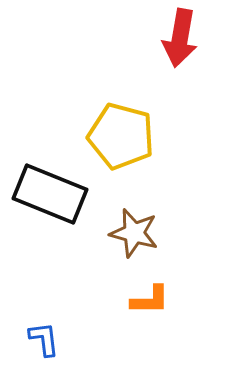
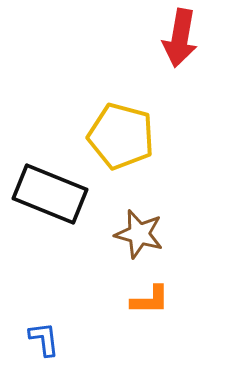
brown star: moved 5 px right, 1 px down
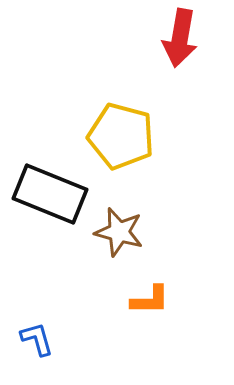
brown star: moved 20 px left, 2 px up
blue L-shape: moved 7 px left; rotated 9 degrees counterclockwise
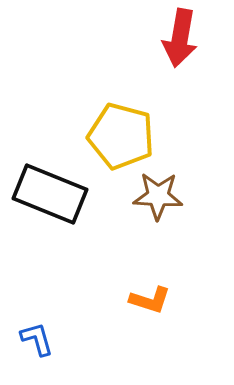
brown star: moved 39 px right, 36 px up; rotated 12 degrees counterclockwise
orange L-shape: rotated 18 degrees clockwise
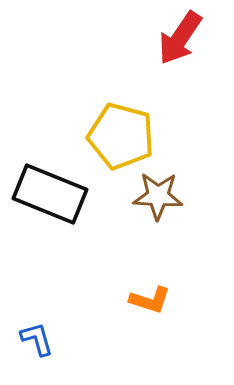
red arrow: rotated 24 degrees clockwise
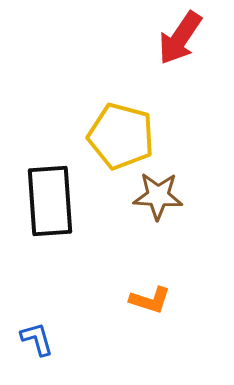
black rectangle: moved 7 px down; rotated 64 degrees clockwise
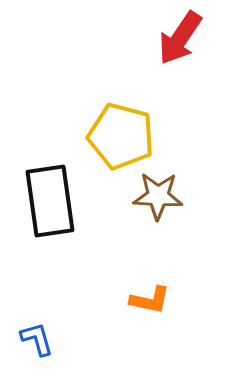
black rectangle: rotated 4 degrees counterclockwise
orange L-shape: rotated 6 degrees counterclockwise
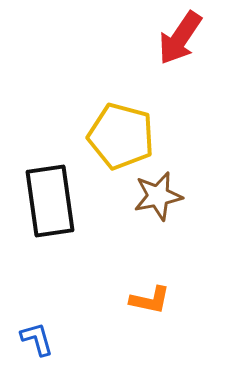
brown star: rotated 15 degrees counterclockwise
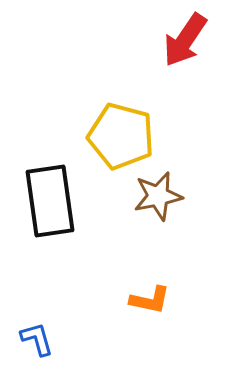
red arrow: moved 5 px right, 2 px down
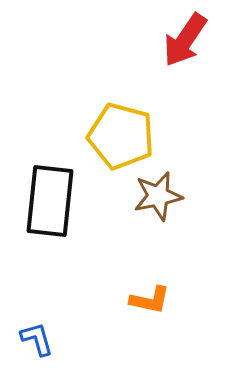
black rectangle: rotated 14 degrees clockwise
